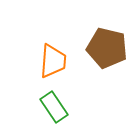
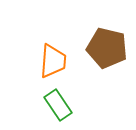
green rectangle: moved 4 px right, 2 px up
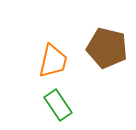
orange trapezoid: rotated 9 degrees clockwise
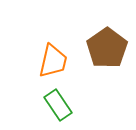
brown pentagon: rotated 24 degrees clockwise
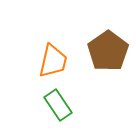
brown pentagon: moved 1 px right, 3 px down
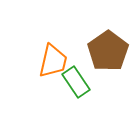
green rectangle: moved 18 px right, 23 px up
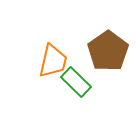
green rectangle: rotated 12 degrees counterclockwise
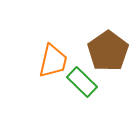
green rectangle: moved 6 px right
